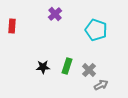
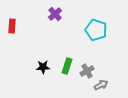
gray cross: moved 2 px left, 1 px down; rotated 16 degrees clockwise
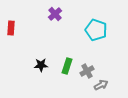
red rectangle: moved 1 px left, 2 px down
black star: moved 2 px left, 2 px up
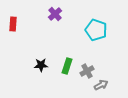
red rectangle: moved 2 px right, 4 px up
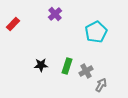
red rectangle: rotated 40 degrees clockwise
cyan pentagon: moved 2 px down; rotated 25 degrees clockwise
gray cross: moved 1 px left
gray arrow: rotated 32 degrees counterclockwise
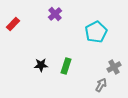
green rectangle: moved 1 px left
gray cross: moved 28 px right, 4 px up
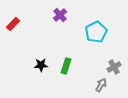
purple cross: moved 5 px right, 1 px down
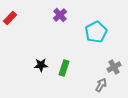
red rectangle: moved 3 px left, 6 px up
green rectangle: moved 2 px left, 2 px down
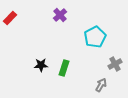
cyan pentagon: moved 1 px left, 5 px down
gray cross: moved 1 px right, 3 px up
